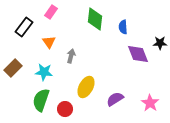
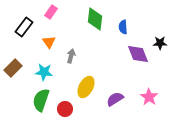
pink star: moved 1 px left, 6 px up
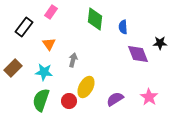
orange triangle: moved 2 px down
gray arrow: moved 2 px right, 4 px down
red circle: moved 4 px right, 8 px up
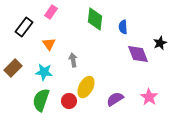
black star: rotated 24 degrees counterclockwise
gray arrow: rotated 24 degrees counterclockwise
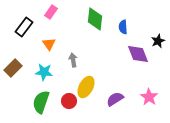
black star: moved 2 px left, 2 px up
green semicircle: moved 2 px down
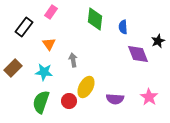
purple semicircle: rotated 144 degrees counterclockwise
